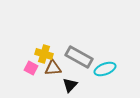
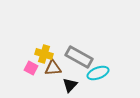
cyan ellipse: moved 7 px left, 4 px down
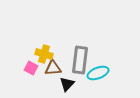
gray rectangle: moved 1 px right, 3 px down; rotated 68 degrees clockwise
black triangle: moved 3 px left, 1 px up
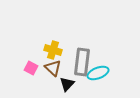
yellow cross: moved 9 px right, 4 px up
gray rectangle: moved 2 px right, 2 px down
brown triangle: rotated 48 degrees clockwise
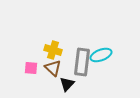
pink square: rotated 24 degrees counterclockwise
cyan ellipse: moved 3 px right, 18 px up
